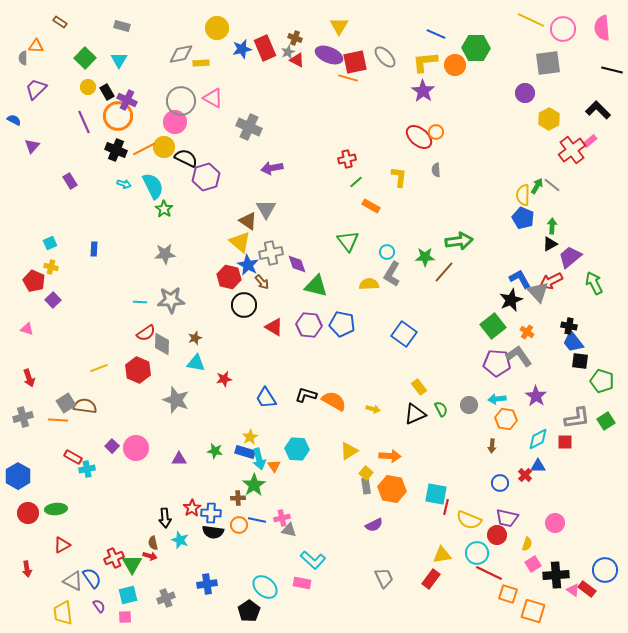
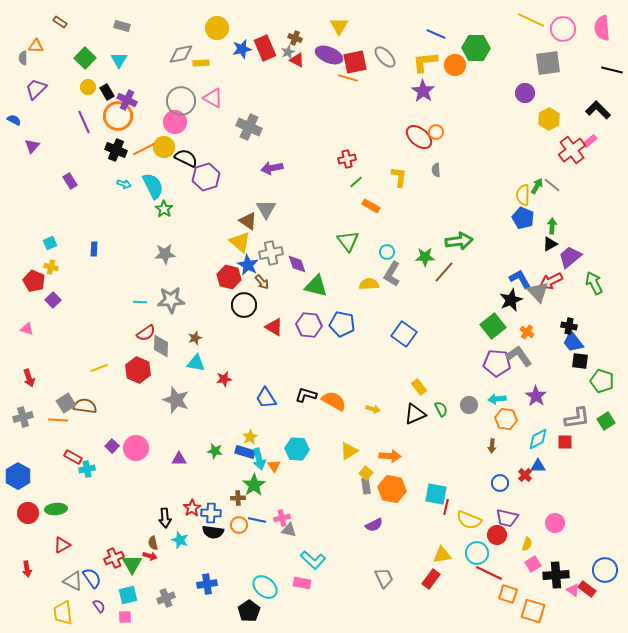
gray diamond at (162, 344): moved 1 px left, 2 px down
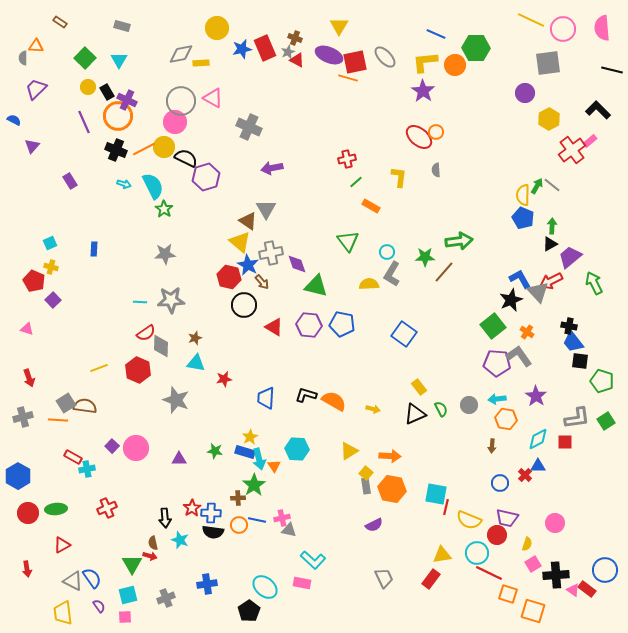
blue trapezoid at (266, 398): rotated 35 degrees clockwise
red cross at (114, 558): moved 7 px left, 50 px up
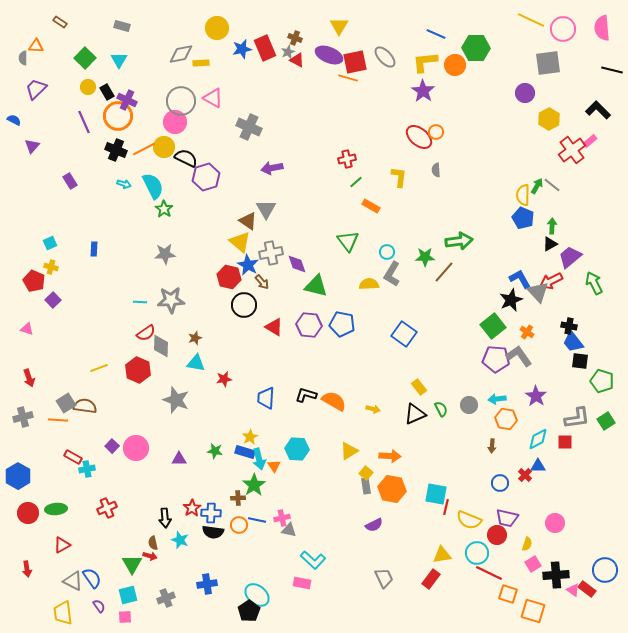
purple pentagon at (497, 363): moved 1 px left, 4 px up
cyan ellipse at (265, 587): moved 8 px left, 8 px down
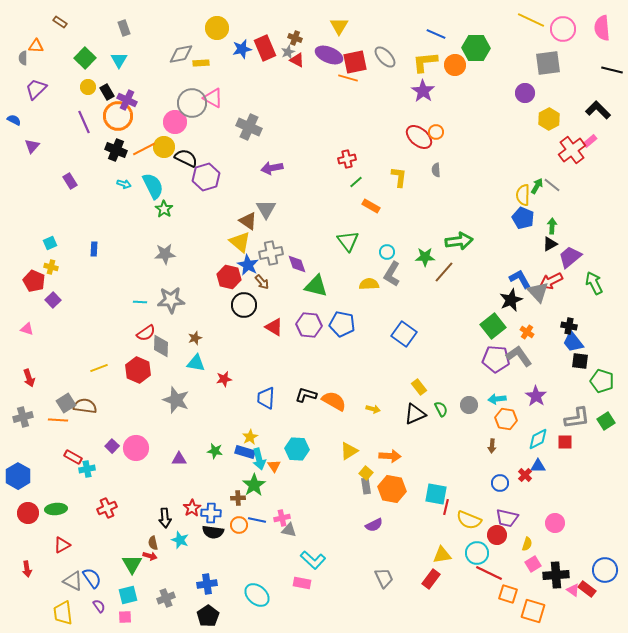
gray rectangle at (122, 26): moved 2 px right, 2 px down; rotated 56 degrees clockwise
gray circle at (181, 101): moved 11 px right, 2 px down
black pentagon at (249, 611): moved 41 px left, 5 px down
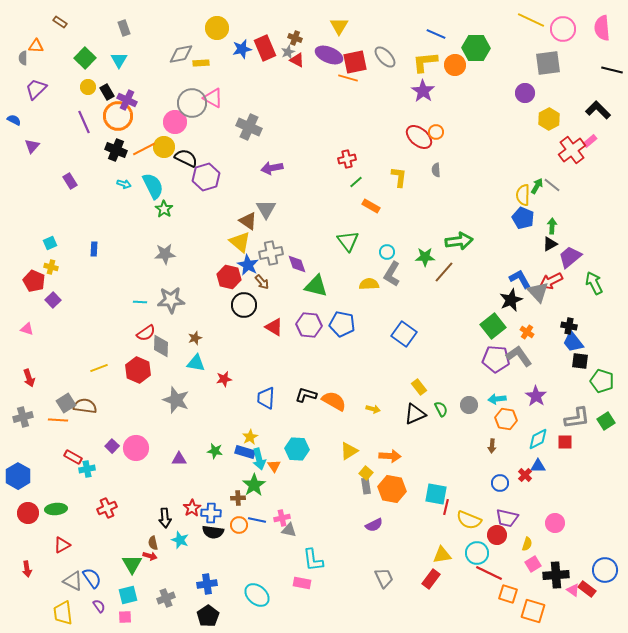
cyan L-shape at (313, 560): rotated 40 degrees clockwise
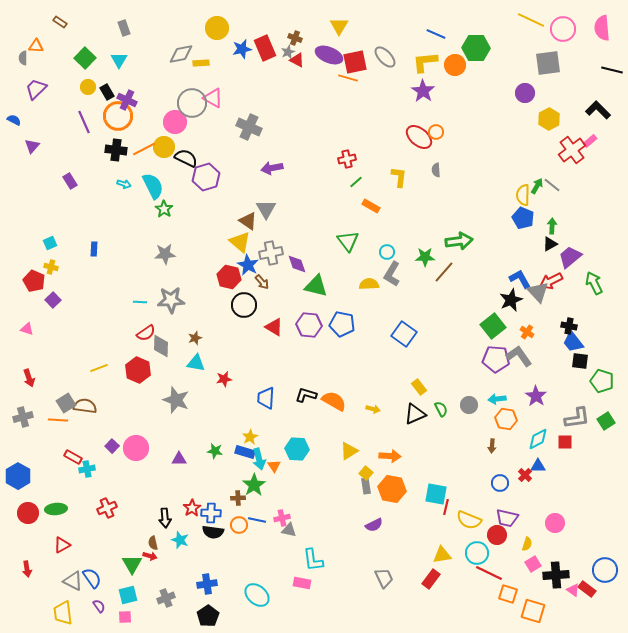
black cross at (116, 150): rotated 15 degrees counterclockwise
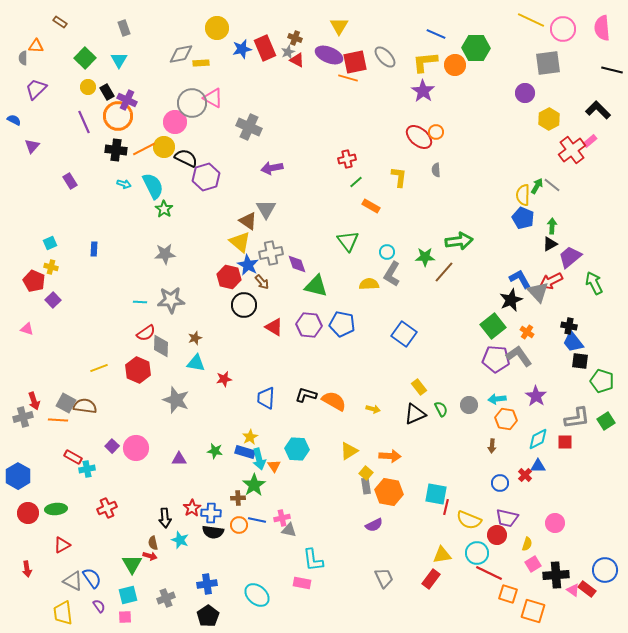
red arrow at (29, 378): moved 5 px right, 23 px down
gray square at (66, 403): rotated 30 degrees counterclockwise
orange hexagon at (392, 489): moved 3 px left, 3 px down
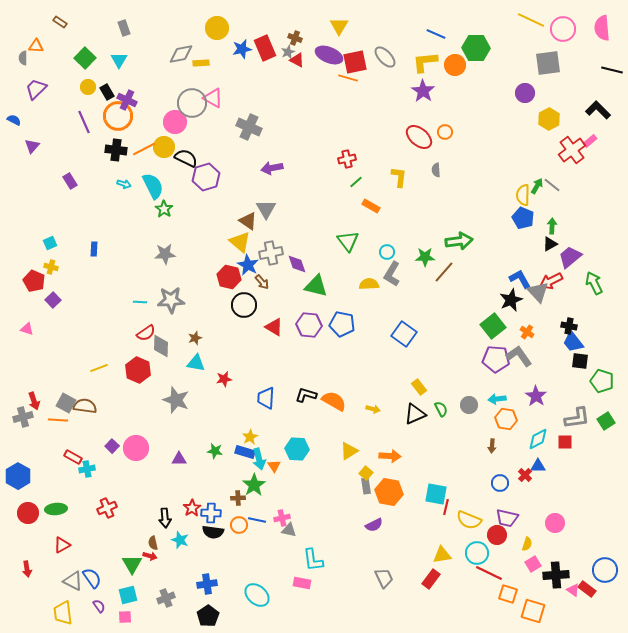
orange circle at (436, 132): moved 9 px right
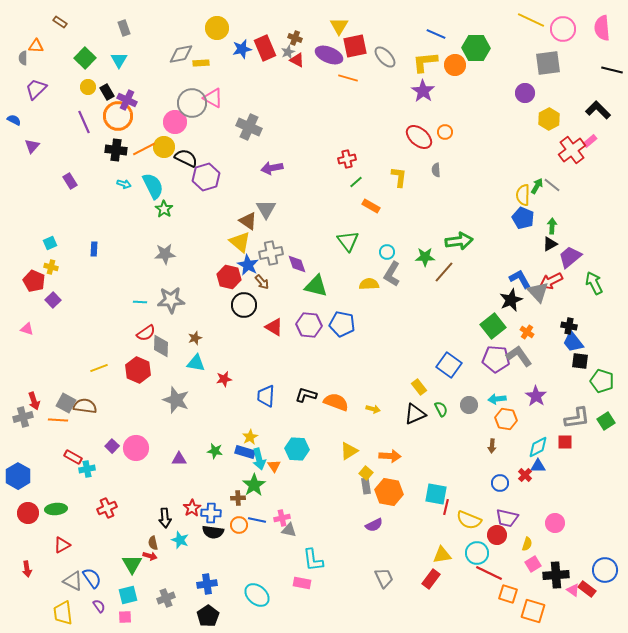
red square at (355, 62): moved 16 px up
blue square at (404, 334): moved 45 px right, 31 px down
blue trapezoid at (266, 398): moved 2 px up
orange semicircle at (334, 401): moved 2 px right, 1 px down; rotated 10 degrees counterclockwise
cyan diamond at (538, 439): moved 8 px down
